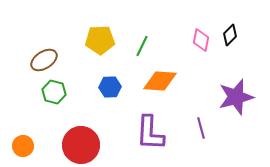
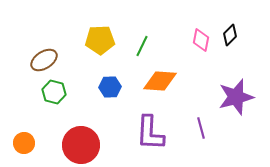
orange circle: moved 1 px right, 3 px up
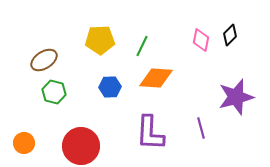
orange diamond: moved 4 px left, 3 px up
red circle: moved 1 px down
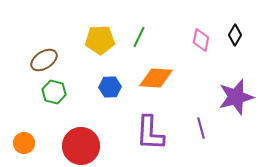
black diamond: moved 5 px right; rotated 15 degrees counterclockwise
green line: moved 3 px left, 9 px up
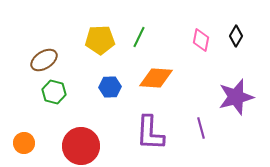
black diamond: moved 1 px right, 1 px down
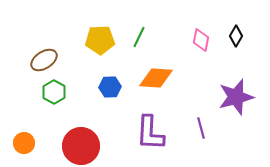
green hexagon: rotated 15 degrees clockwise
